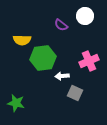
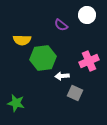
white circle: moved 2 px right, 1 px up
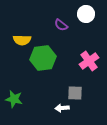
white circle: moved 1 px left, 1 px up
pink cross: rotated 12 degrees counterclockwise
white arrow: moved 32 px down
gray square: rotated 21 degrees counterclockwise
green star: moved 2 px left, 4 px up
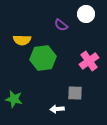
white arrow: moved 5 px left, 1 px down
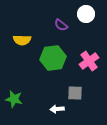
green hexagon: moved 10 px right
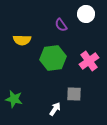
purple semicircle: rotated 16 degrees clockwise
gray square: moved 1 px left, 1 px down
white arrow: moved 2 px left; rotated 128 degrees clockwise
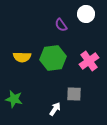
yellow semicircle: moved 17 px down
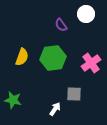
yellow semicircle: rotated 72 degrees counterclockwise
pink cross: moved 2 px right, 2 px down
green star: moved 1 px left, 1 px down
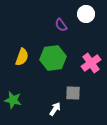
gray square: moved 1 px left, 1 px up
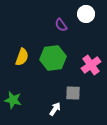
pink cross: moved 2 px down
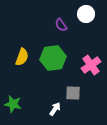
green star: moved 4 px down
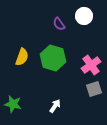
white circle: moved 2 px left, 2 px down
purple semicircle: moved 2 px left, 1 px up
green hexagon: rotated 25 degrees clockwise
gray square: moved 21 px right, 4 px up; rotated 21 degrees counterclockwise
white arrow: moved 3 px up
